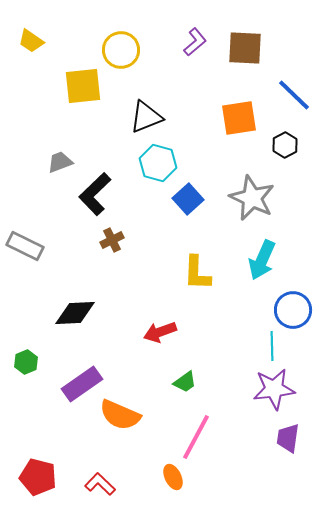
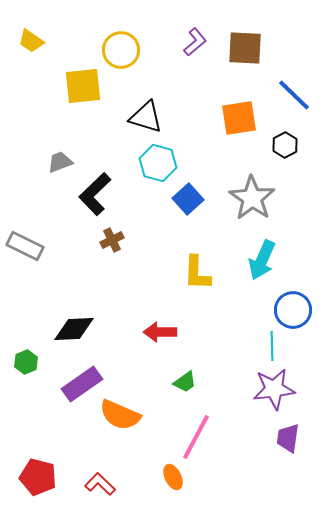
black triangle: rotated 39 degrees clockwise
gray star: rotated 9 degrees clockwise
black diamond: moved 1 px left, 16 px down
red arrow: rotated 20 degrees clockwise
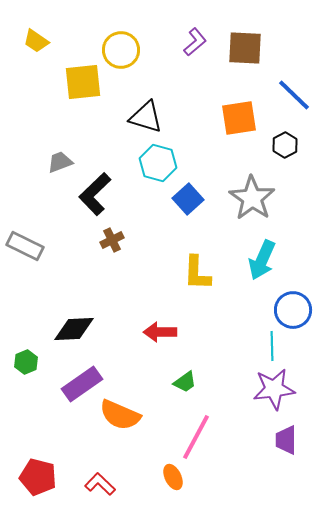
yellow trapezoid: moved 5 px right
yellow square: moved 4 px up
purple trapezoid: moved 2 px left, 2 px down; rotated 8 degrees counterclockwise
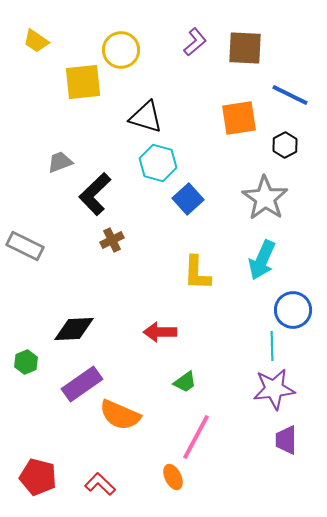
blue line: moved 4 px left; rotated 18 degrees counterclockwise
gray star: moved 13 px right
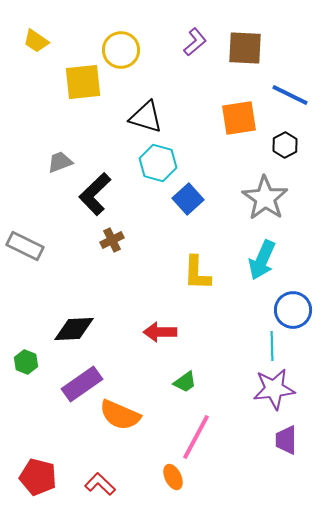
green hexagon: rotated 15 degrees counterclockwise
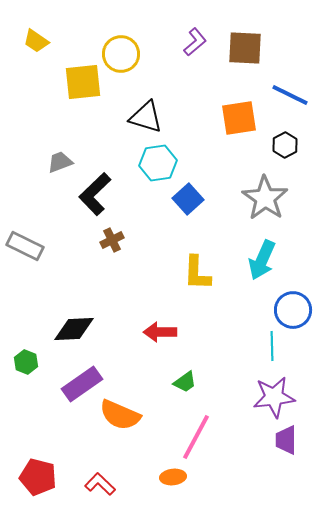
yellow circle: moved 4 px down
cyan hexagon: rotated 24 degrees counterclockwise
purple star: moved 8 px down
orange ellipse: rotated 70 degrees counterclockwise
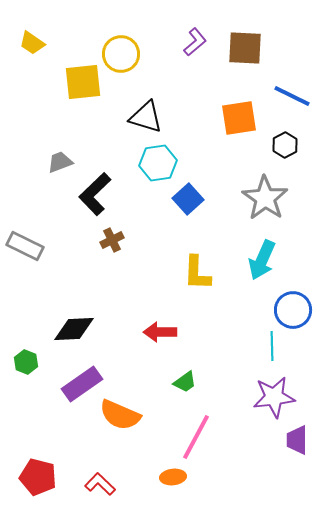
yellow trapezoid: moved 4 px left, 2 px down
blue line: moved 2 px right, 1 px down
purple trapezoid: moved 11 px right
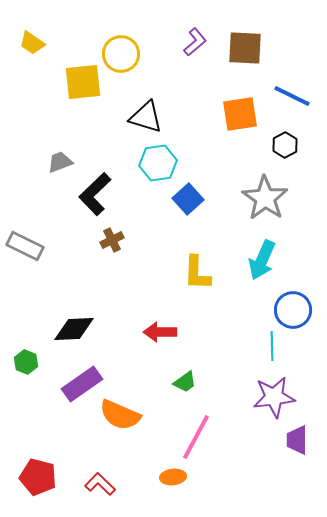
orange square: moved 1 px right, 4 px up
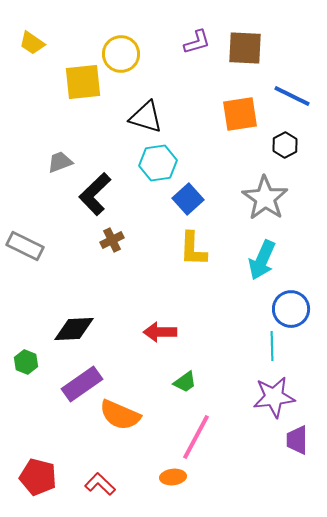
purple L-shape: moved 2 px right; rotated 24 degrees clockwise
yellow L-shape: moved 4 px left, 24 px up
blue circle: moved 2 px left, 1 px up
